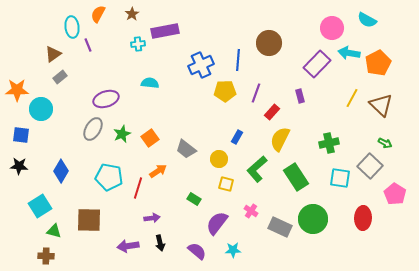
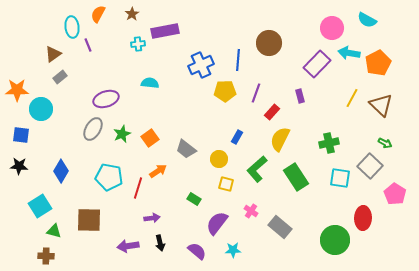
green circle at (313, 219): moved 22 px right, 21 px down
gray rectangle at (280, 227): rotated 15 degrees clockwise
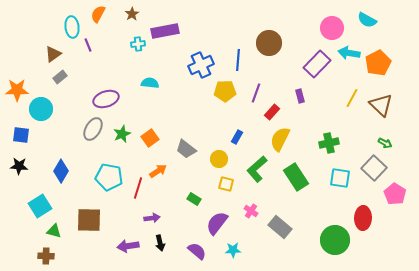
gray square at (370, 166): moved 4 px right, 2 px down
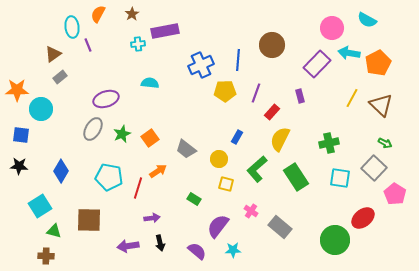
brown circle at (269, 43): moved 3 px right, 2 px down
red ellipse at (363, 218): rotated 50 degrees clockwise
purple semicircle at (217, 223): moved 1 px right, 3 px down
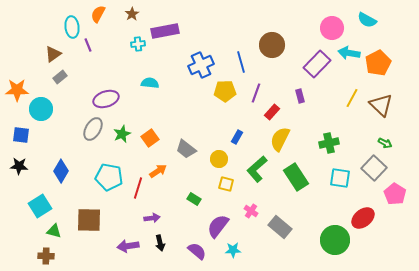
blue line at (238, 60): moved 3 px right, 2 px down; rotated 20 degrees counterclockwise
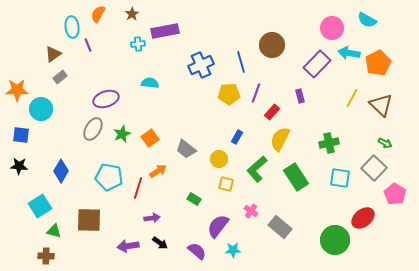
yellow pentagon at (225, 91): moved 4 px right, 3 px down
black arrow at (160, 243): rotated 42 degrees counterclockwise
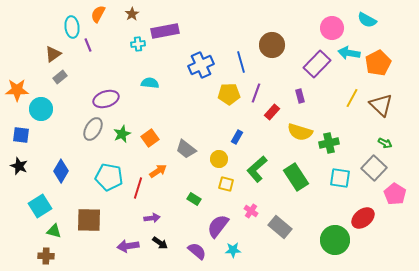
yellow semicircle at (280, 139): moved 20 px right, 7 px up; rotated 100 degrees counterclockwise
black star at (19, 166): rotated 18 degrees clockwise
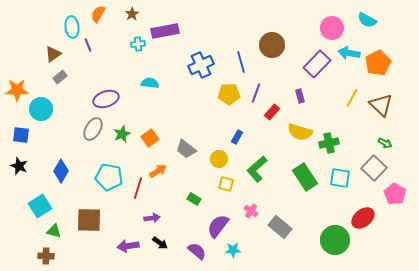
green rectangle at (296, 177): moved 9 px right
